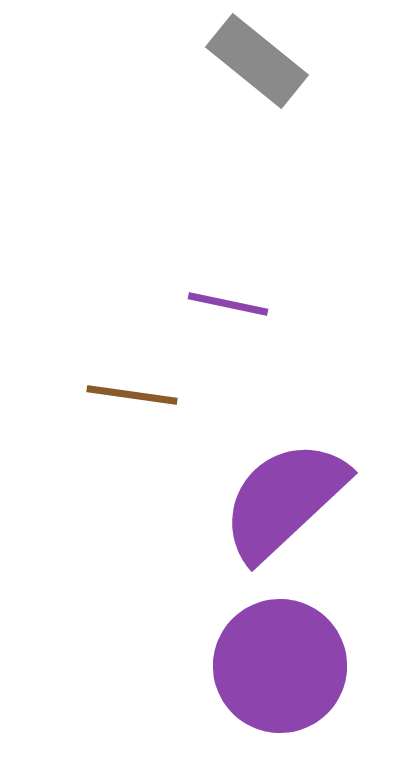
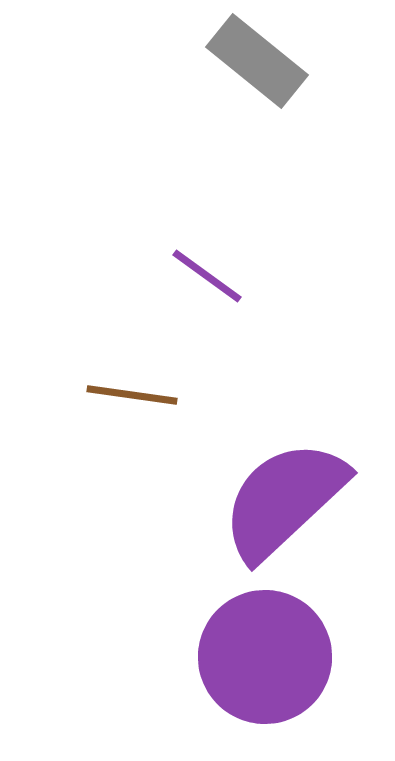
purple line: moved 21 px left, 28 px up; rotated 24 degrees clockwise
purple circle: moved 15 px left, 9 px up
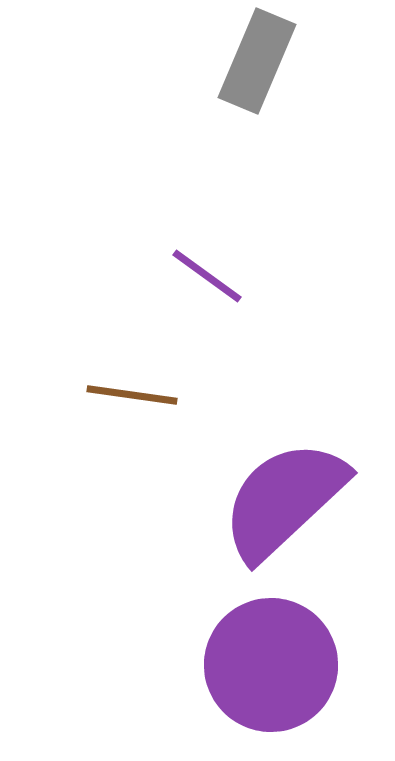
gray rectangle: rotated 74 degrees clockwise
purple circle: moved 6 px right, 8 px down
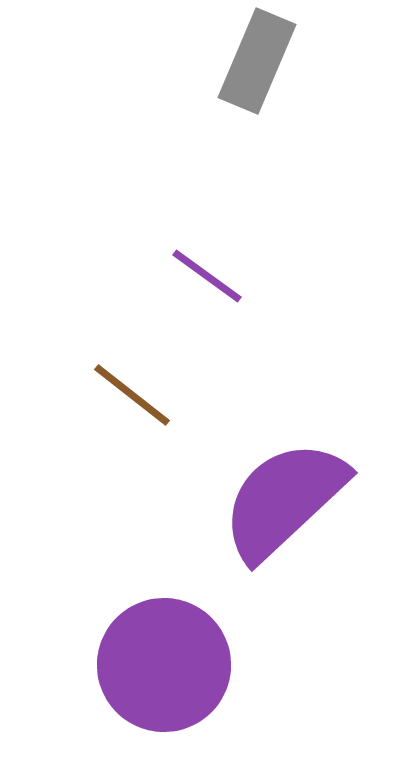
brown line: rotated 30 degrees clockwise
purple circle: moved 107 px left
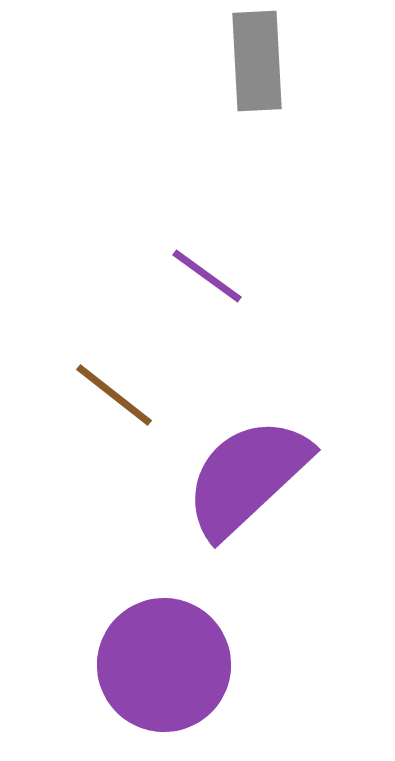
gray rectangle: rotated 26 degrees counterclockwise
brown line: moved 18 px left
purple semicircle: moved 37 px left, 23 px up
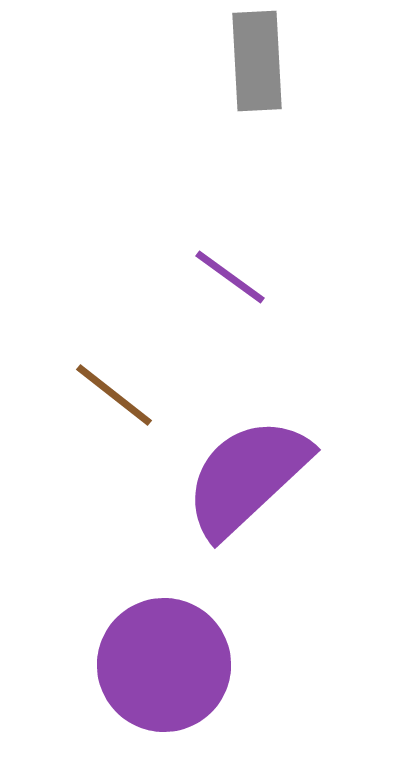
purple line: moved 23 px right, 1 px down
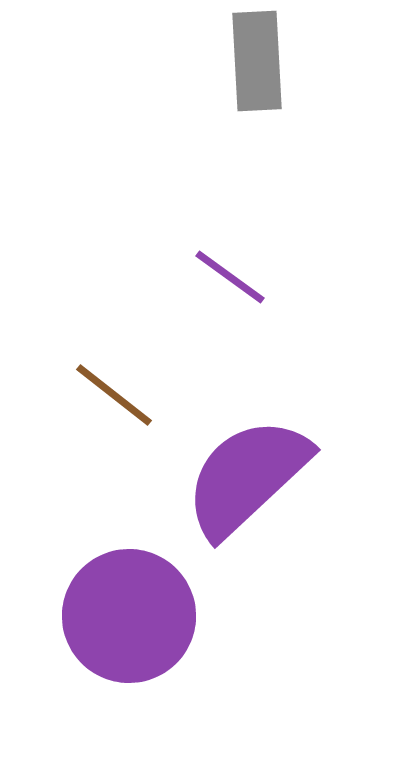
purple circle: moved 35 px left, 49 px up
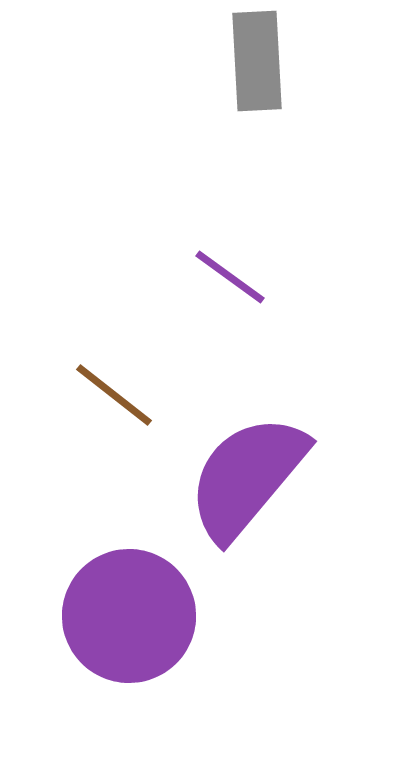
purple semicircle: rotated 7 degrees counterclockwise
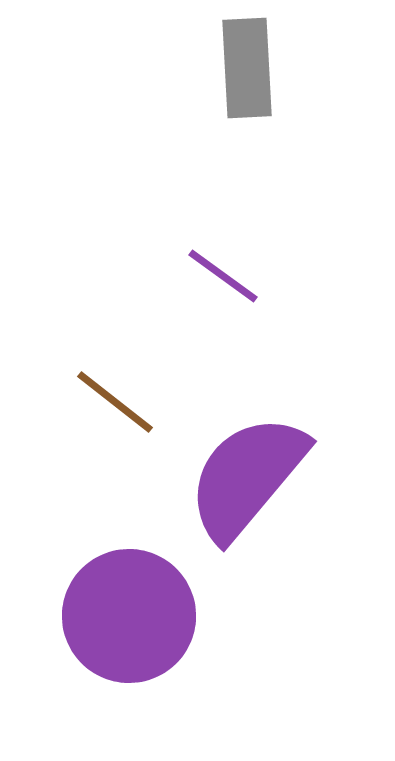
gray rectangle: moved 10 px left, 7 px down
purple line: moved 7 px left, 1 px up
brown line: moved 1 px right, 7 px down
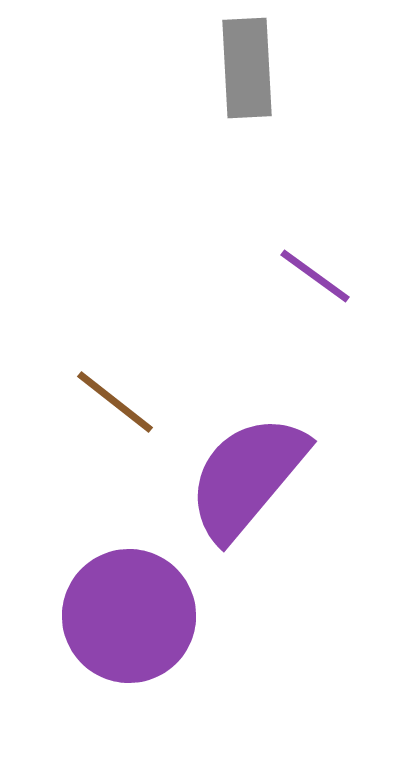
purple line: moved 92 px right
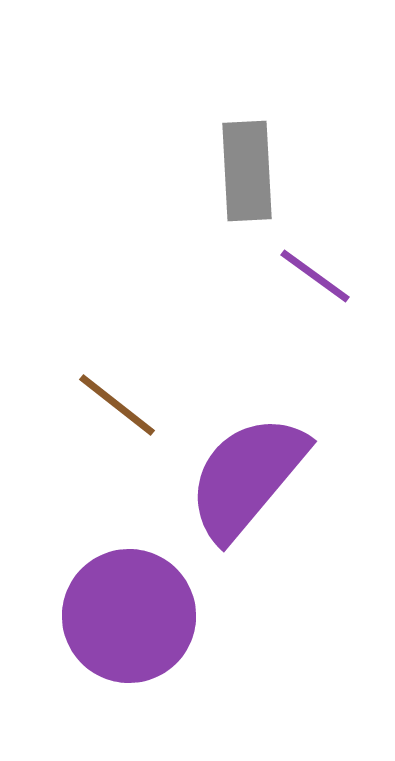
gray rectangle: moved 103 px down
brown line: moved 2 px right, 3 px down
